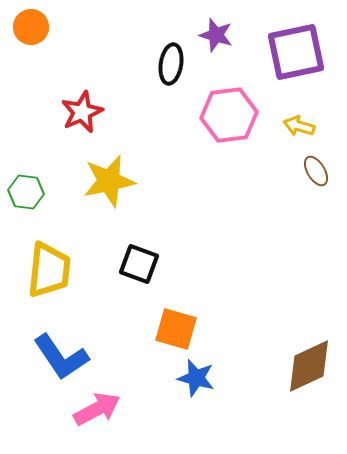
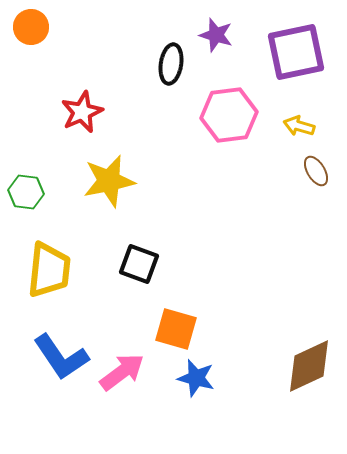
pink arrow: moved 25 px right, 37 px up; rotated 9 degrees counterclockwise
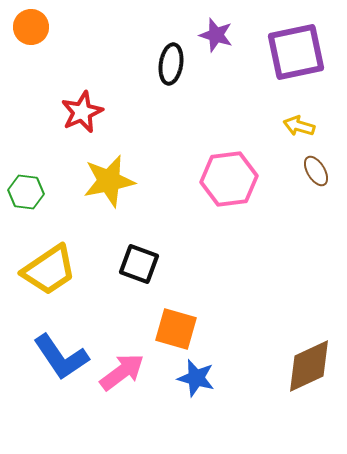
pink hexagon: moved 64 px down
yellow trapezoid: rotated 50 degrees clockwise
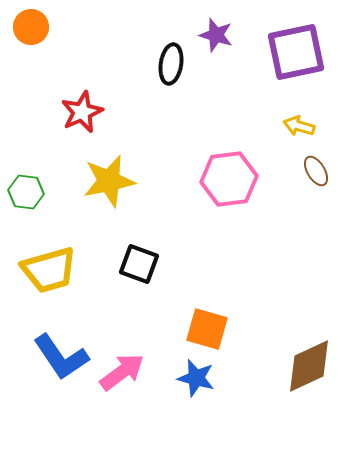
yellow trapezoid: rotated 18 degrees clockwise
orange square: moved 31 px right
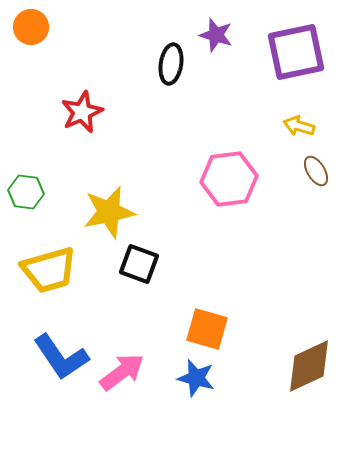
yellow star: moved 31 px down
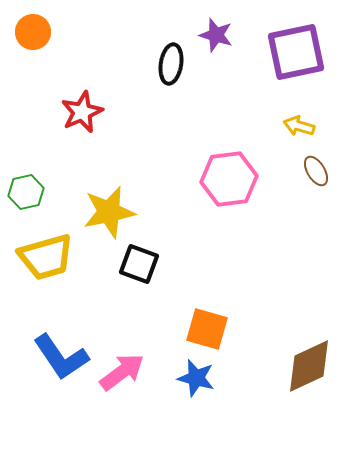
orange circle: moved 2 px right, 5 px down
green hexagon: rotated 20 degrees counterclockwise
yellow trapezoid: moved 3 px left, 13 px up
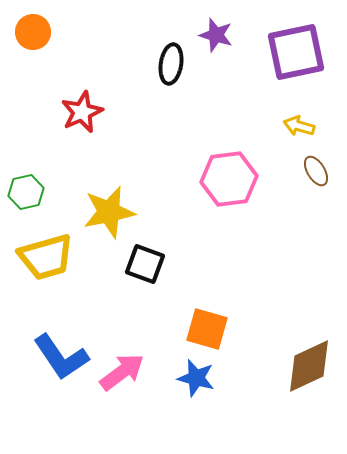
black square: moved 6 px right
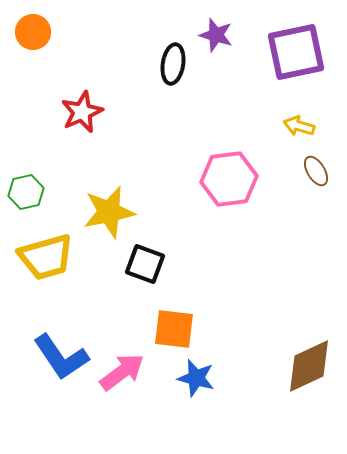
black ellipse: moved 2 px right
orange square: moved 33 px left; rotated 9 degrees counterclockwise
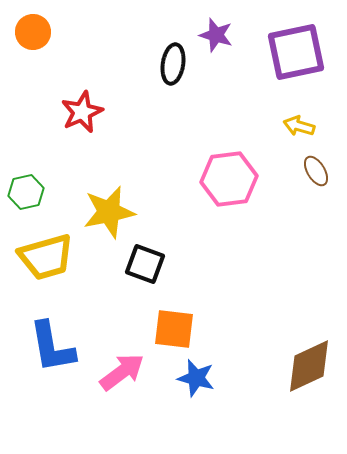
blue L-shape: moved 9 px left, 10 px up; rotated 24 degrees clockwise
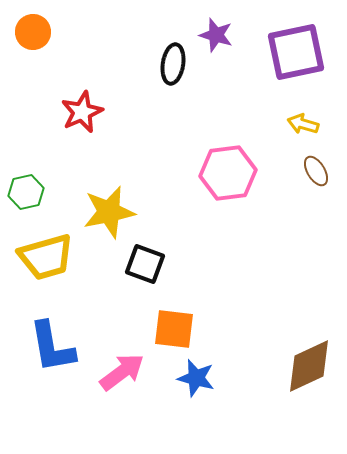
yellow arrow: moved 4 px right, 2 px up
pink hexagon: moved 1 px left, 6 px up
